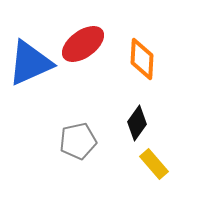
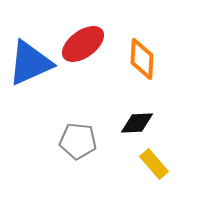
black diamond: rotated 52 degrees clockwise
gray pentagon: rotated 18 degrees clockwise
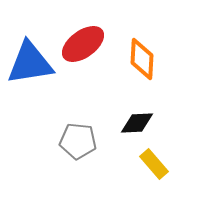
blue triangle: rotated 15 degrees clockwise
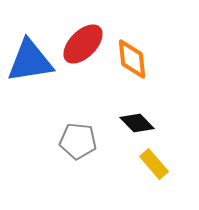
red ellipse: rotated 9 degrees counterclockwise
orange diamond: moved 10 px left; rotated 9 degrees counterclockwise
blue triangle: moved 2 px up
black diamond: rotated 48 degrees clockwise
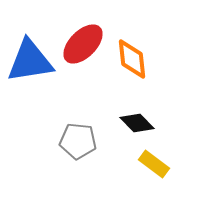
yellow rectangle: rotated 12 degrees counterclockwise
